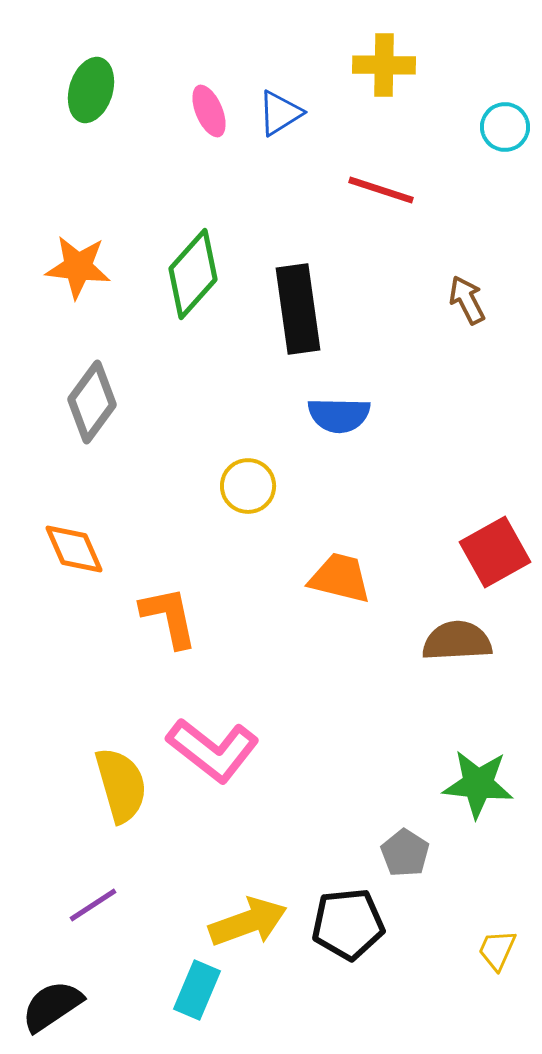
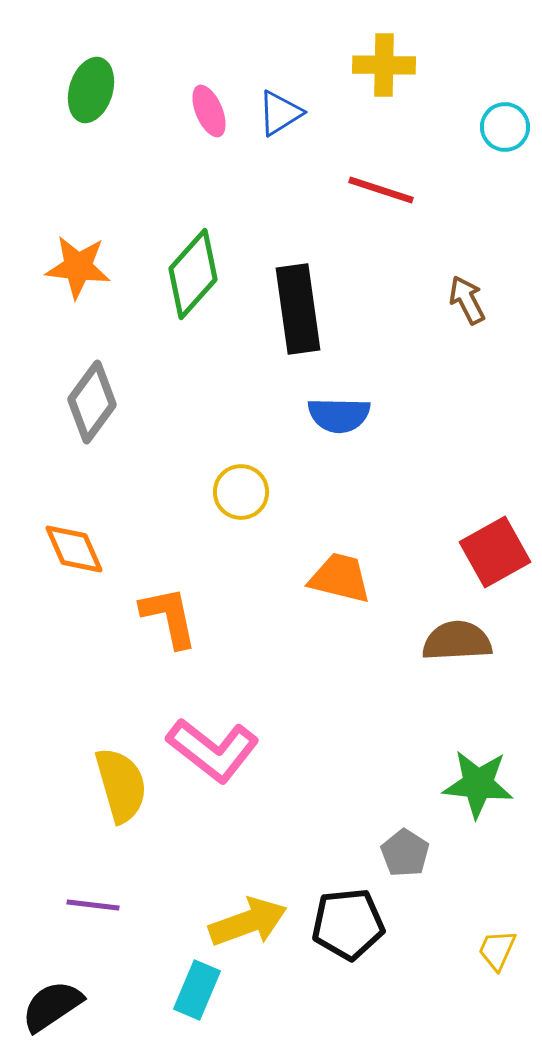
yellow circle: moved 7 px left, 6 px down
purple line: rotated 40 degrees clockwise
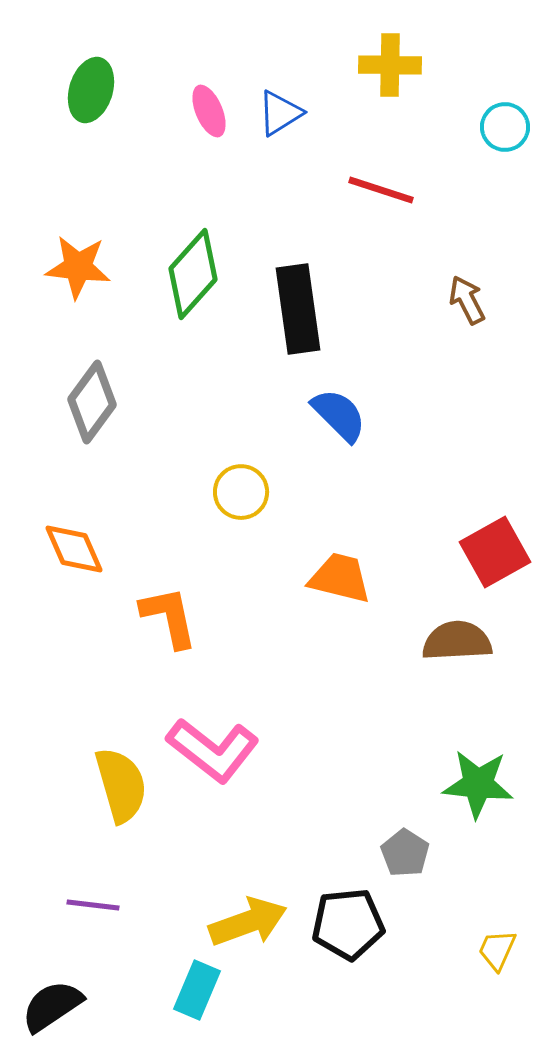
yellow cross: moved 6 px right
blue semicircle: rotated 136 degrees counterclockwise
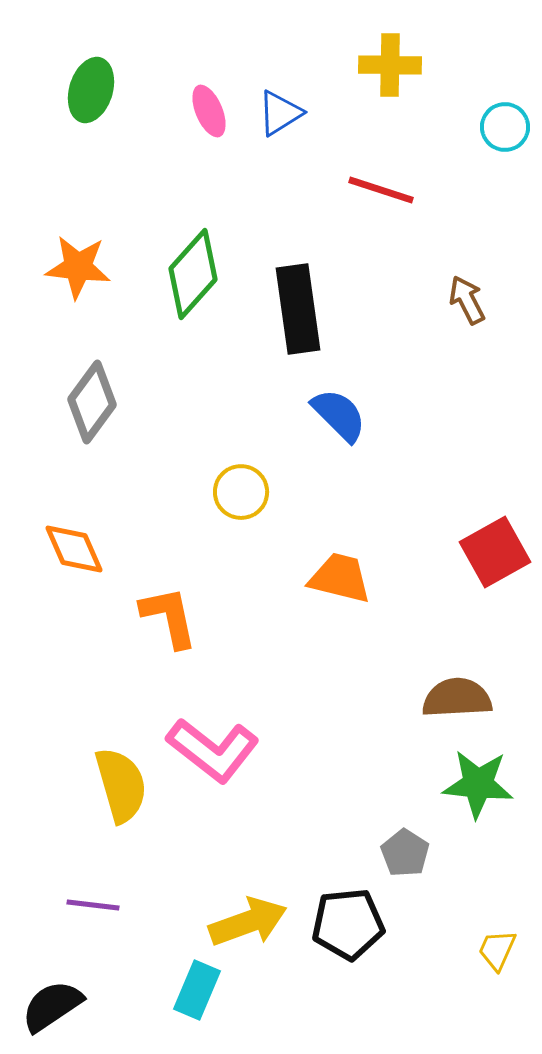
brown semicircle: moved 57 px down
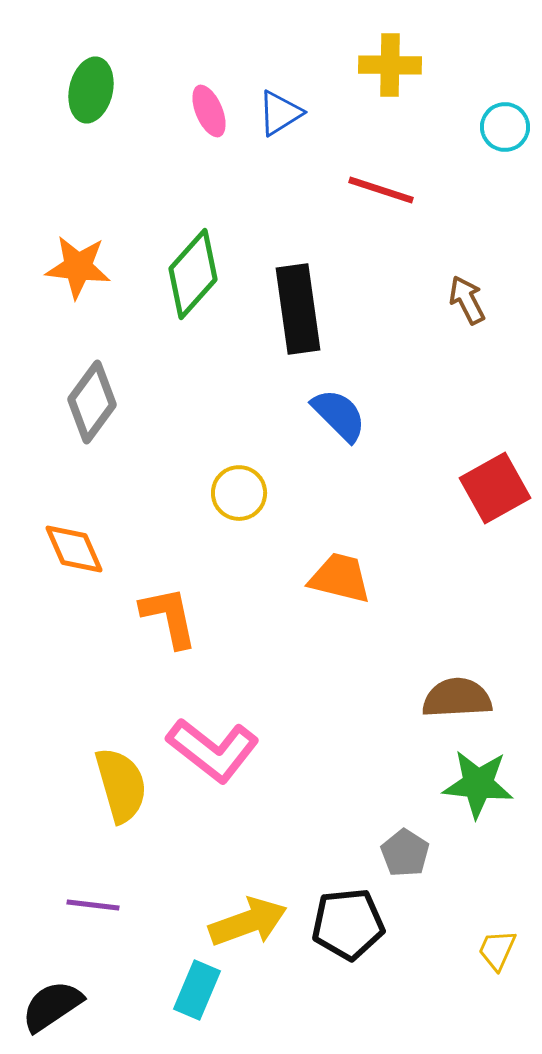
green ellipse: rotated 4 degrees counterclockwise
yellow circle: moved 2 px left, 1 px down
red square: moved 64 px up
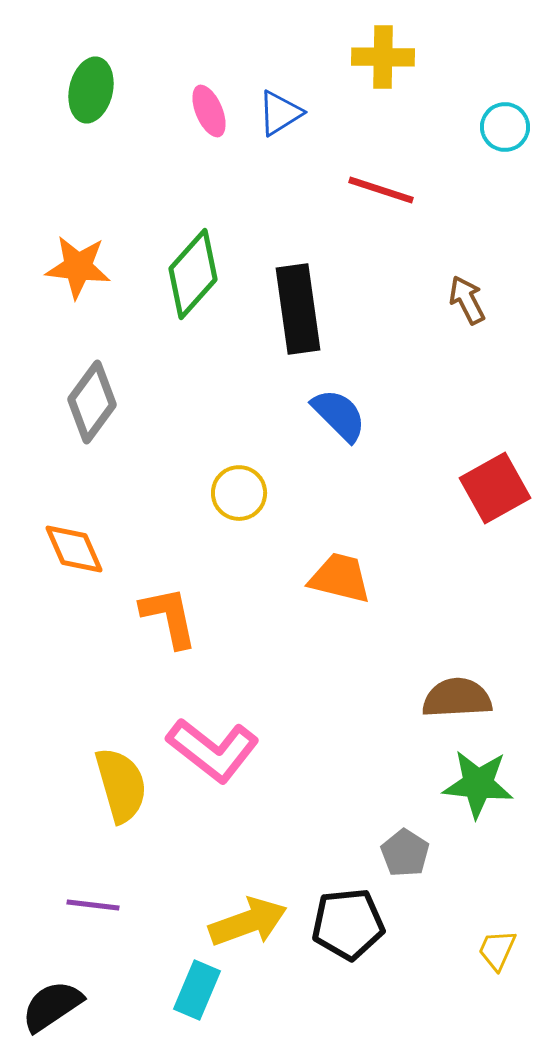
yellow cross: moved 7 px left, 8 px up
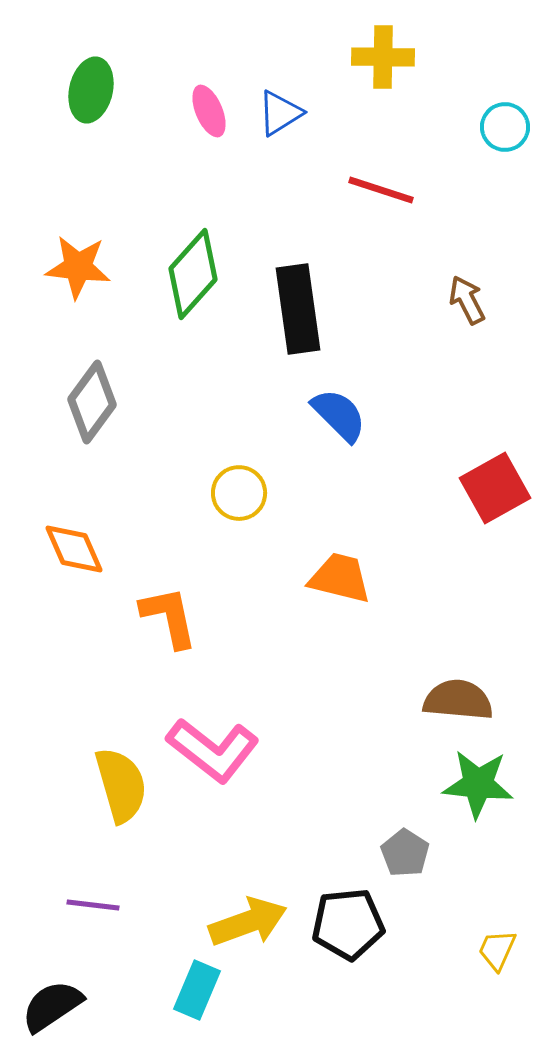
brown semicircle: moved 1 px right, 2 px down; rotated 8 degrees clockwise
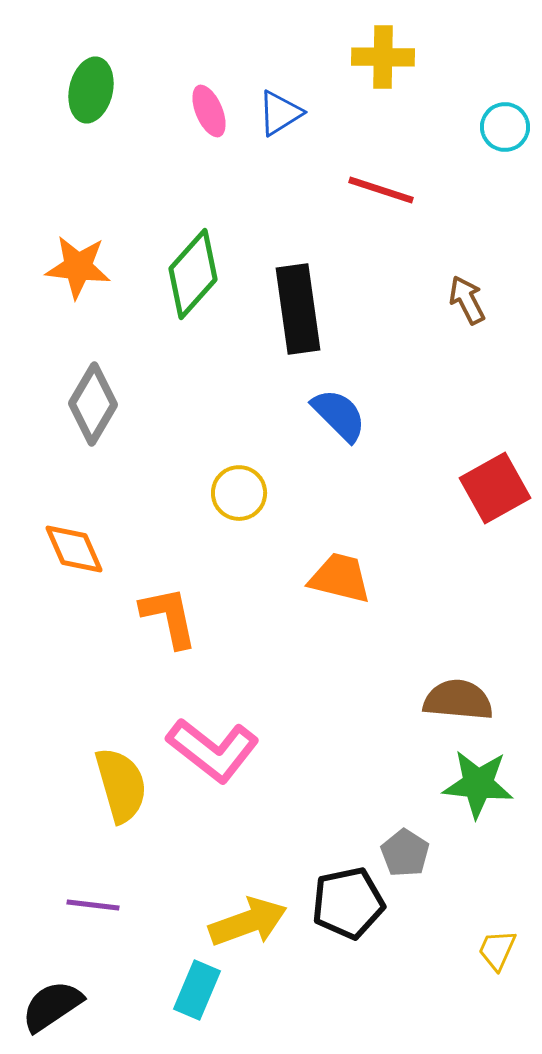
gray diamond: moved 1 px right, 2 px down; rotated 6 degrees counterclockwise
black pentagon: moved 21 px up; rotated 6 degrees counterclockwise
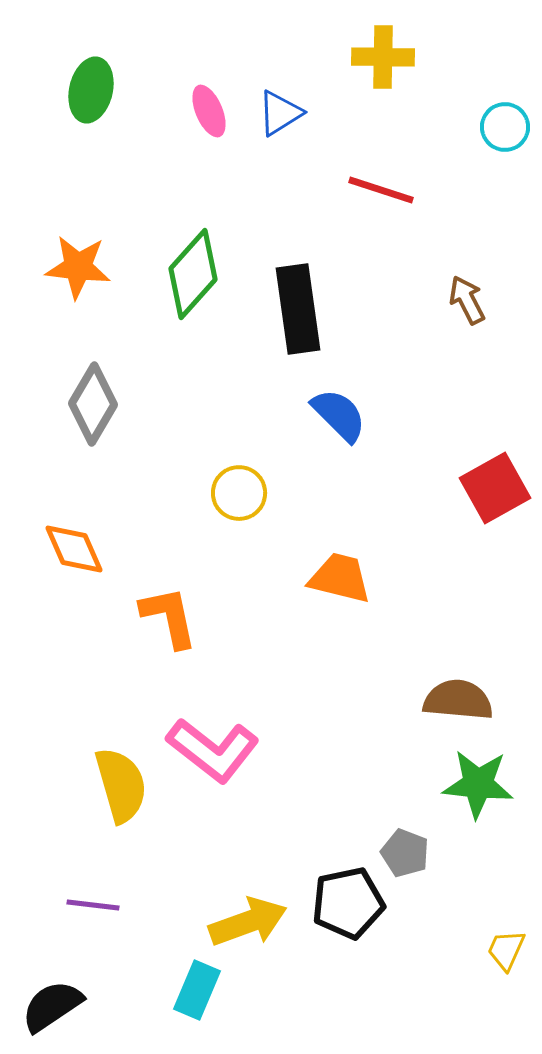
gray pentagon: rotated 12 degrees counterclockwise
yellow trapezoid: moved 9 px right
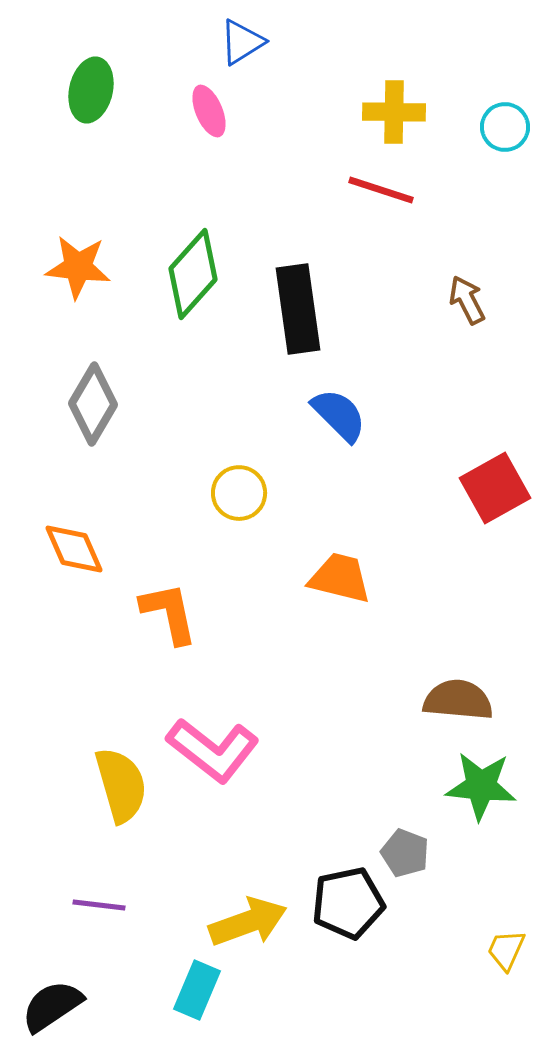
yellow cross: moved 11 px right, 55 px down
blue triangle: moved 38 px left, 71 px up
orange L-shape: moved 4 px up
green star: moved 3 px right, 2 px down
purple line: moved 6 px right
